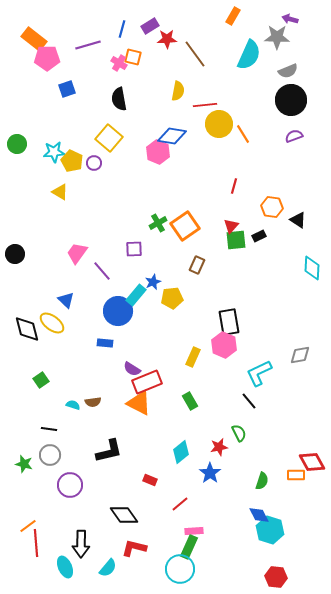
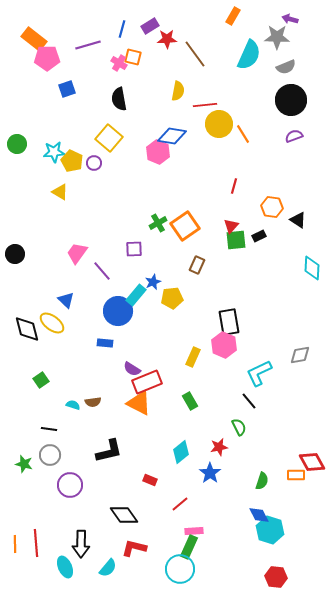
gray semicircle at (288, 71): moved 2 px left, 4 px up
green semicircle at (239, 433): moved 6 px up
orange line at (28, 526): moved 13 px left, 18 px down; rotated 54 degrees counterclockwise
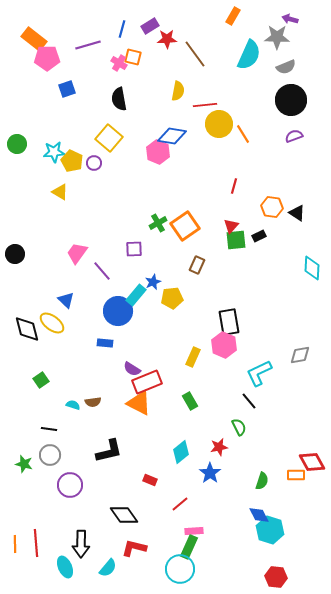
black triangle at (298, 220): moved 1 px left, 7 px up
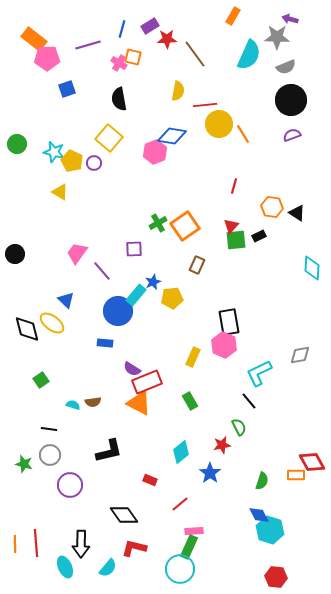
purple semicircle at (294, 136): moved 2 px left, 1 px up
cyan star at (54, 152): rotated 20 degrees clockwise
pink hexagon at (158, 152): moved 3 px left; rotated 15 degrees clockwise
red star at (219, 447): moved 3 px right, 2 px up
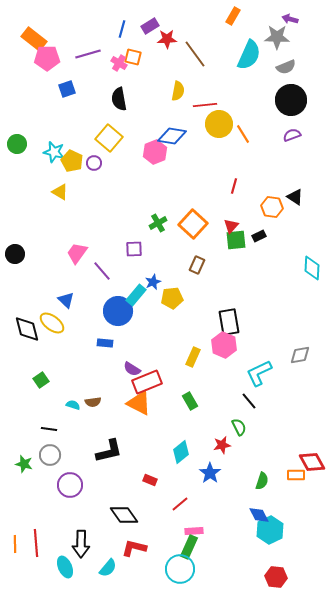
purple line at (88, 45): moved 9 px down
black triangle at (297, 213): moved 2 px left, 16 px up
orange square at (185, 226): moved 8 px right, 2 px up; rotated 12 degrees counterclockwise
cyan hexagon at (270, 530): rotated 16 degrees clockwise
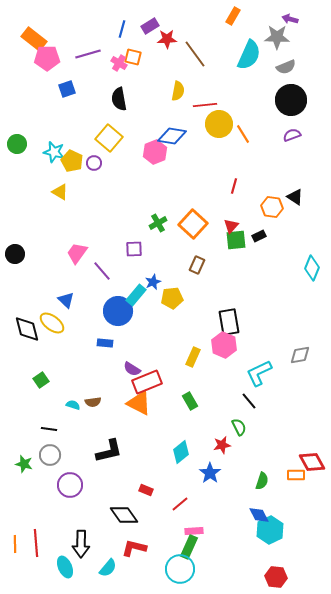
cyan diamond at (312, 268): rotated 20 degrees clockwise
red rectangle at (150, 480): moved 4 px left, 10 px down
